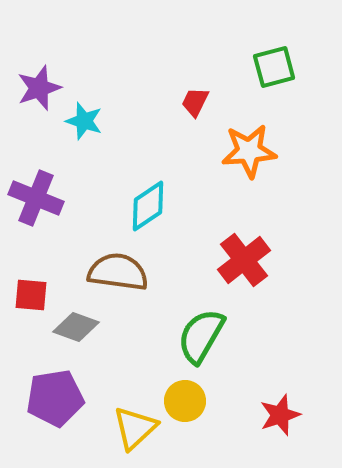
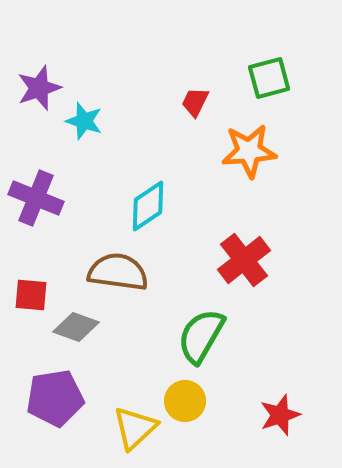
green square: moved 5 px left, 11 px down
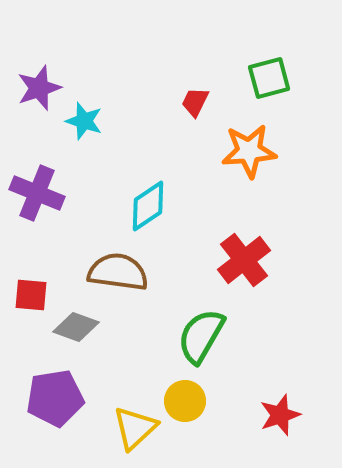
purple cross: moved 1 px right, 5 px up
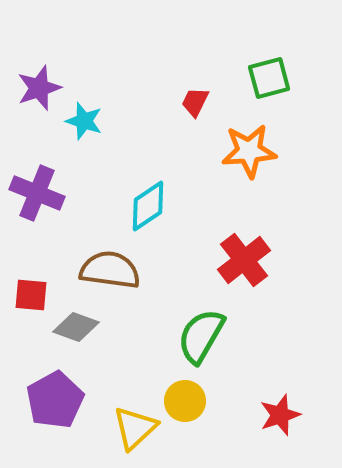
brown semicircle: moved 8 px left, 2 px up
purple pentagon: moved 2 px down; rotated 20 degrees counterclockwise
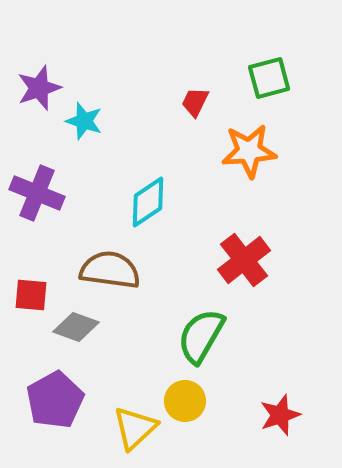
cyan diamond: moved 4 px up
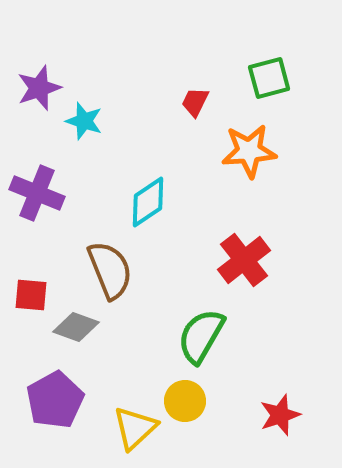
brown semicircle: rotated 60 degrees clockwise
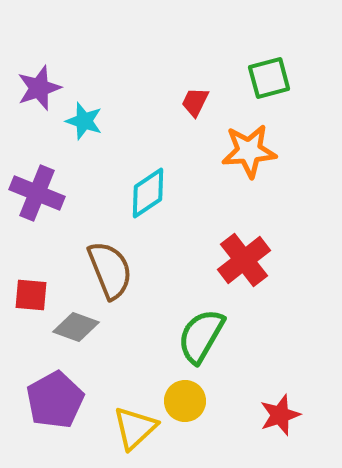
cyan diamond: moved 9 px up
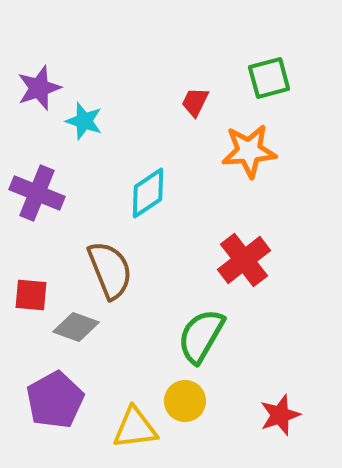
yellow triangle: rotated 36 degrees clockwise
